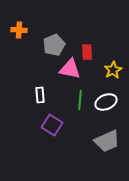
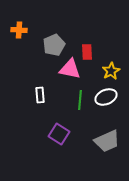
yellow star: moved 2 px left, 1 px down
white ellipse: moved 5 px up
purple square: moved 7 px right, 9 px down
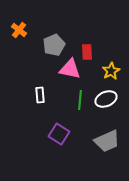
orange cross: rotated 35 degrees clockwise
white ellipse: moved 2 px down
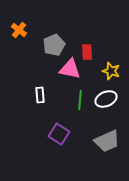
yellow star: rotated 24 degrees counterclockwise
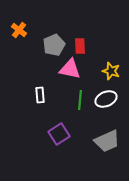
red rectangle: moved 7 px left, 6 px up
purple square: rotated 25 degrees clockwise
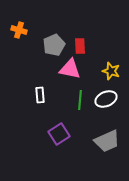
orange cross: rotated 21 degrees counterclockwise
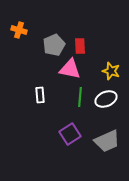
green line: moved 3 px up
purple square: moved 11 px right
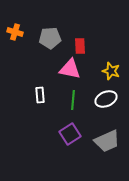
orange cross: moved 4 px left, 2 px down
gray pentagon: moved 4 px left, 7 px up; rotated 20 degrees clockwise
green line: moved 7 px left, 3 px down
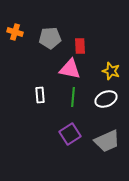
green line: moved 3 px up
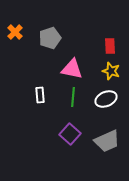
orange cross: rotated 28 degrees clockwise
gray pentagon: rotated 15 degrees counterclockwise
red rectangle: moved 30 px right
pink triangle: moved 2 px right
purple square: rotated 15 degrees counterclockwise
